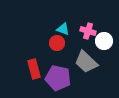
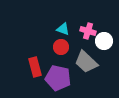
red circle: moved 4 px right, 4 px down
red rectangle: moved 1 px right, 2 px up
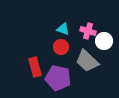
gray trapezoid: moved 1 px right, 1 px up
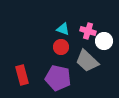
red rectangle: moved 13 px left, 8 px down
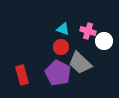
gray trapezoid: moved 7 px left, 2 px down
purple pentagon: moved 5 px up; rotated 15 degrees clockwise
